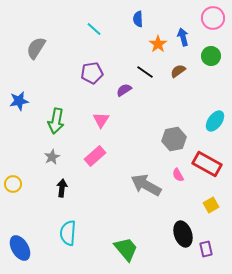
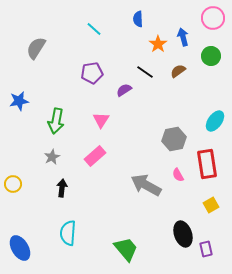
red rectangle: rotated 52 degrees clockwise
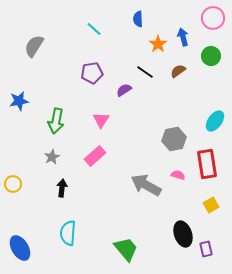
gray semicircle: moved 2 px left, 2 px up
pink semicircle: rotated 136 degrees clockwise
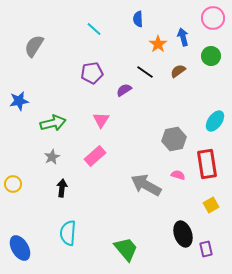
green arrow: moved 3 px left, 2 px down; rotated 115 degrees counterclockwise
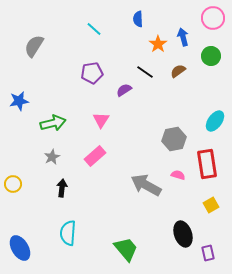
purple rectangle: moved 2 px right, 4 px down
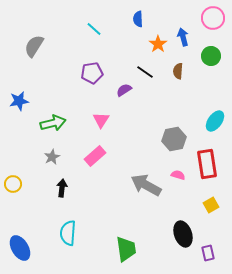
brown semicircle: rotated 49 degrees counterclockwise
green trapezoid: rotated 32 degrees clockwise
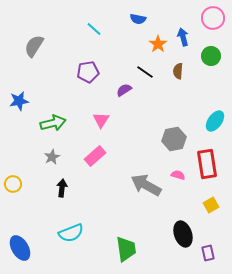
blue semicircle: rotated 77 degrees counterclockwise
purple pentagon: moved 4 px left, 1 px up
cyan semicircle: moved 3 px right; rotated 115 degrees counterclockwise
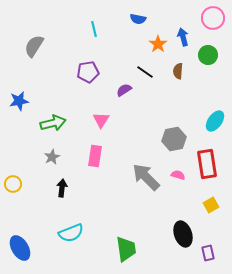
cyan line: rotated 35 degrees clockwise
green circle: moved 3 px left, 1 px up
pink rectangle: rotated 40 degrees counterclockwise
gray arrow: moved 8 px up; rotated 16 degrees clockwise
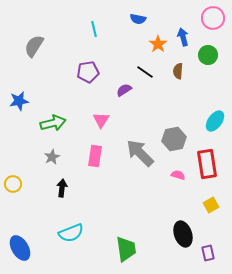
gray arrow: moved 6 px left, 24 px up
